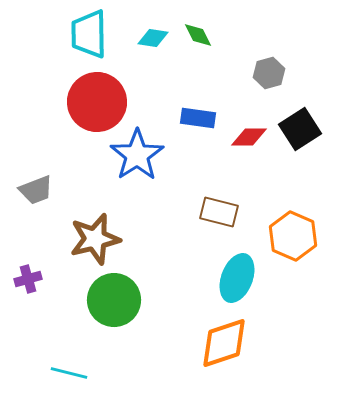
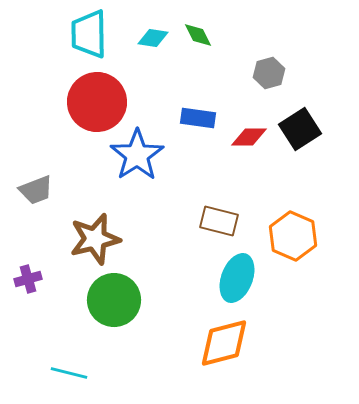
brown rectangle: moved 9 px down
orange diamond: rotated 4 degrees clockwise
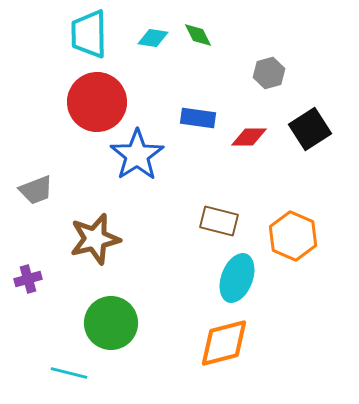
black square: moved 10 px right
green circle: moved 3 px left, 23 px down
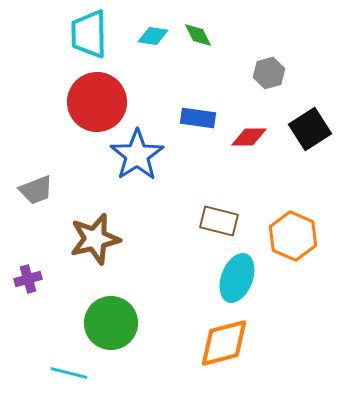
cyan diamond: moved 2 px up
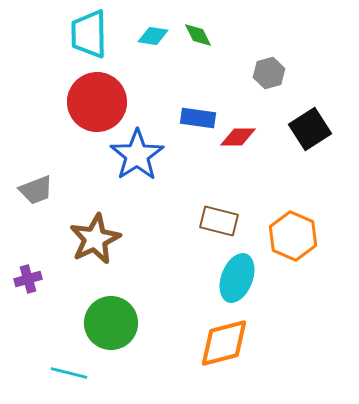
red diamond: moved 11 px left
brown star: rotated 12 degrees counterclockwise
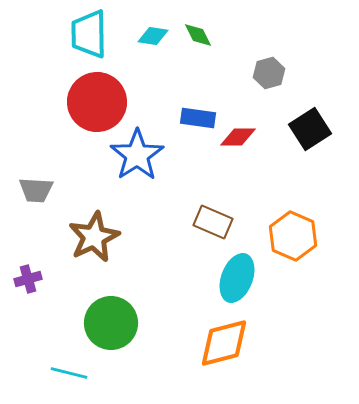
gray trapezoid: rotated 24 degrees clockwise
brown rectangle: moved 6 px left, 1 px down; rotated 9 degrees clockwise
brown star: moved 1 px left, 2 px up
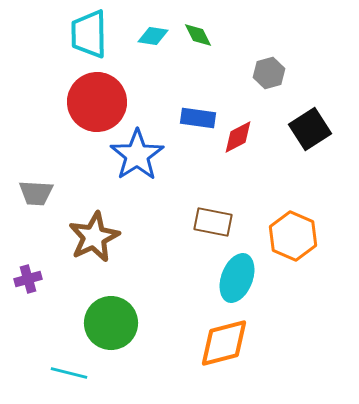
red diamond: rotated 27 degrees counterclockwise
gray trapezoid: moved 3 px down
brown rectangle: rotated 12 degrees counterclockwise
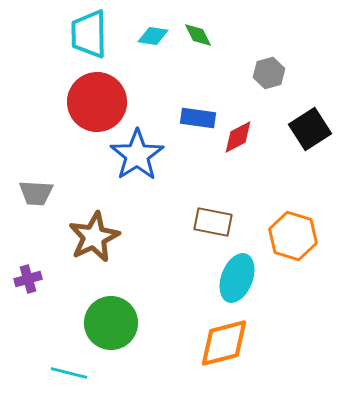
orange hexagon: rotated 6 degrees counterclockwise
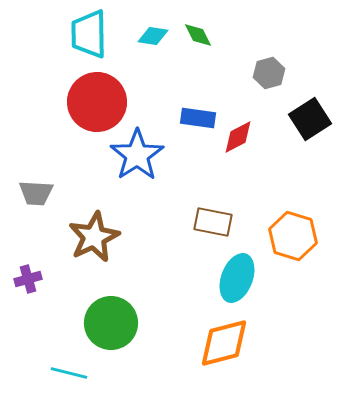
black square: moved 10 px up
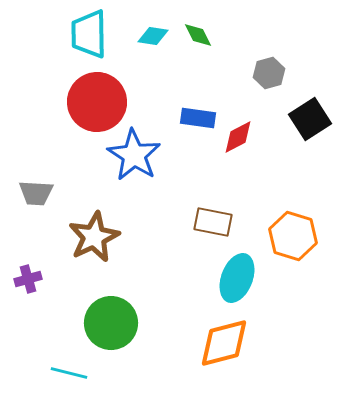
blue star: moved 3 px left; rotated 6 degrees counterclockwise
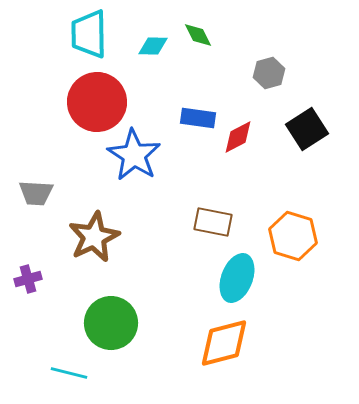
cyan diamond: moved 10 px down; rotated 8 degrees counterclockwise
black square: moved 3 px left, 10 px down
